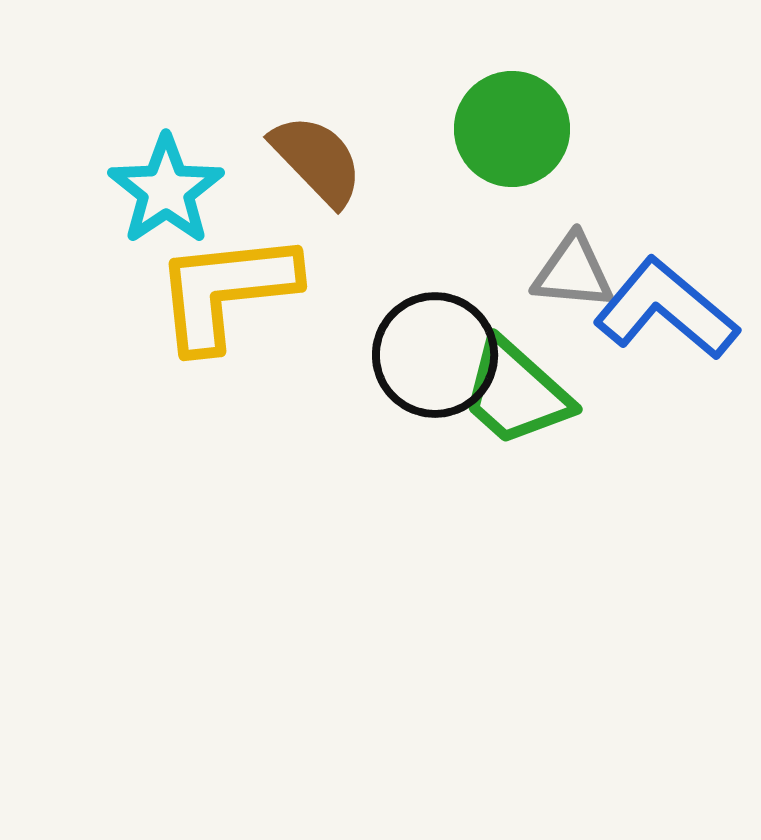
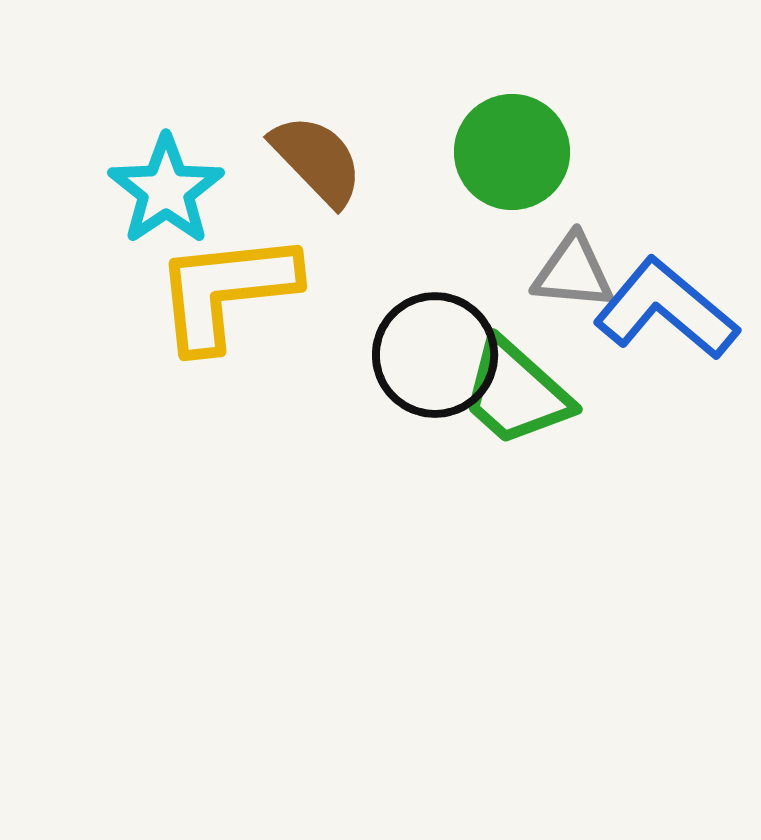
green circle: moved 23 px down
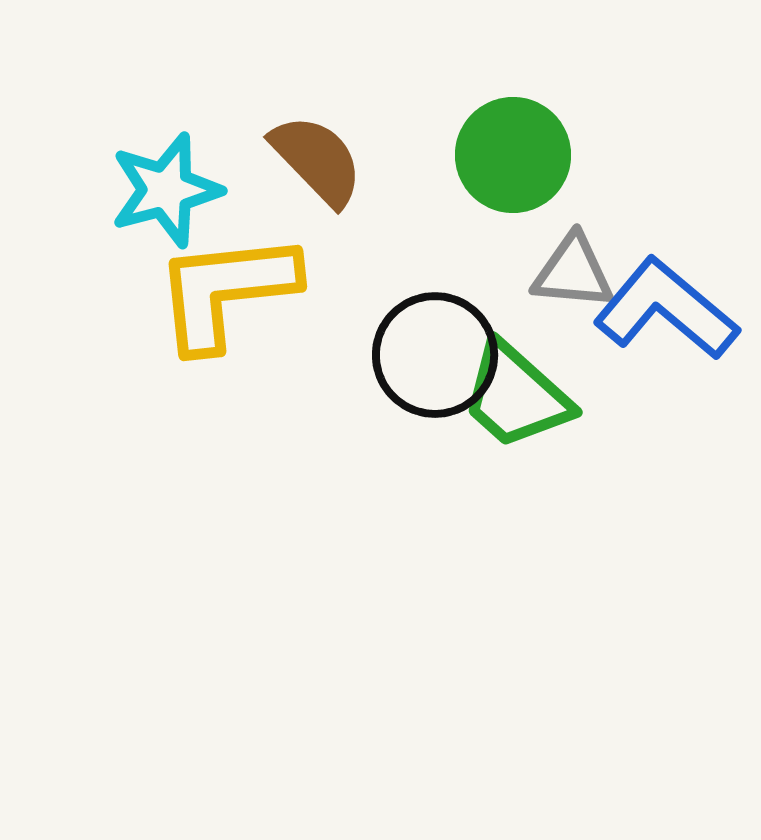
green circle: moved 1 px right, 3 px down
cyan star: rotated 19 degrees clockwise
green trapezoid: moved 3 px down
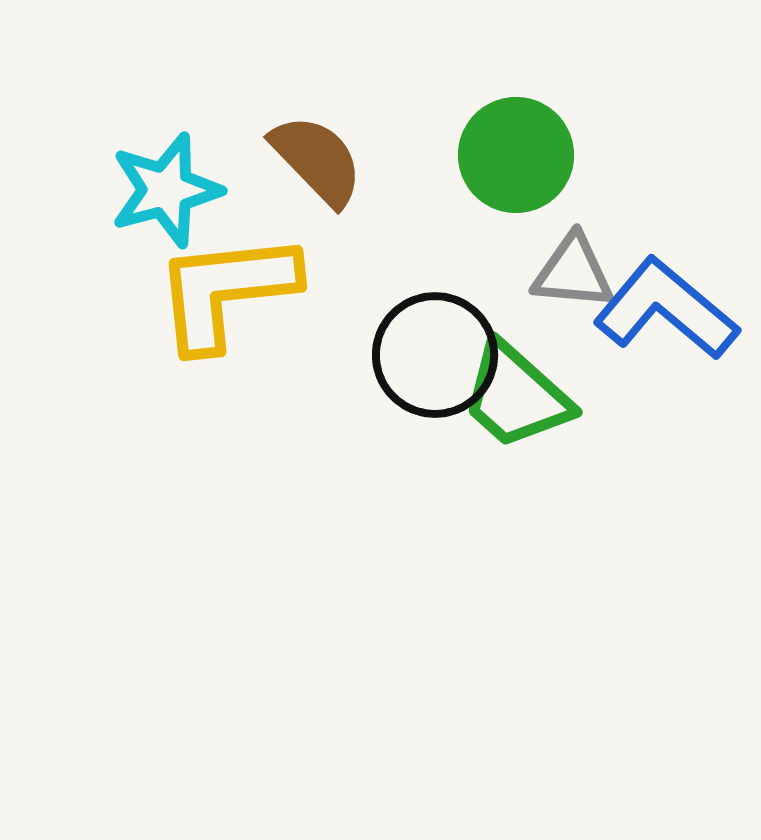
green circle: moved 3 px right
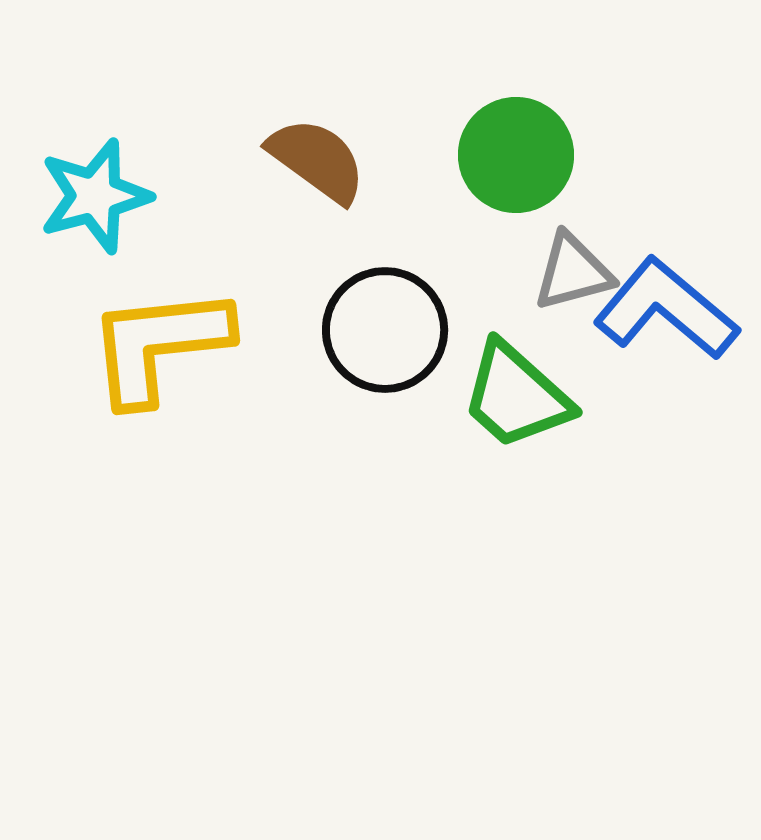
brown semicircle: rotated 10 degrees counterclockwise
cyan star: moved 71 px left, 6 px down
gray triangle: rotated 20 degrees counterclockwise
yellow L-shape: moved 67 px left, 54 px down
black circle: moved 50 px left, 25 px up
